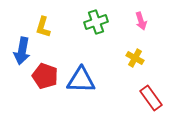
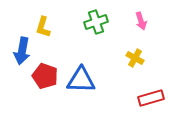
red rectangle: rotated 70 degrees counterclockwise
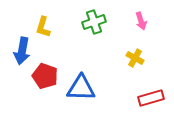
green cross: moved 2 px left
blue triangle: moved 8 px down
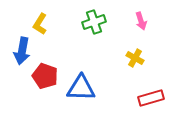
yellow L-shape: moved 3 px left, 3 px up; rotated 15 degrees clockwise
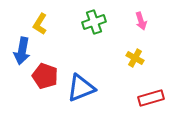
blue triangle: rotated 24 degrees counterclockwise
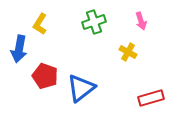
blue arrow: moved 3 px left, 2 px up
yellow cross: moved 7 px left, 6 px up
blue triangle: rotated 16 degrees counterclockwise
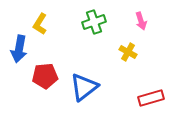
red pentagon: rotated 25 degrees counterclockwise
blue triangle: moved 3 px right, 1 px up
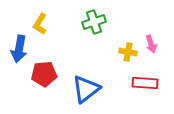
pink arrow: moved 10 px right, 23 px down
yellow cross: rotated 18 degrees counterclockwise
red pentagon: moved 1 px left, 2 px up
blue triangle: moved 2 px right, 2 px down
red rectangle: moved 6 px left, 15 px up; rotated 20 degrees clockwise
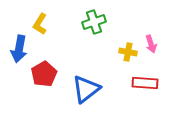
red pentagon: rotated 25 degrees counterclockwise
